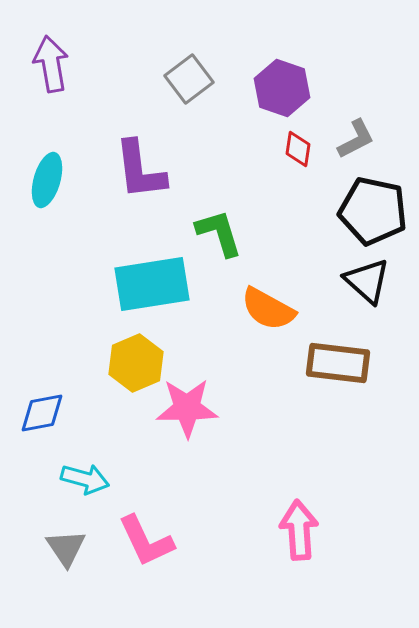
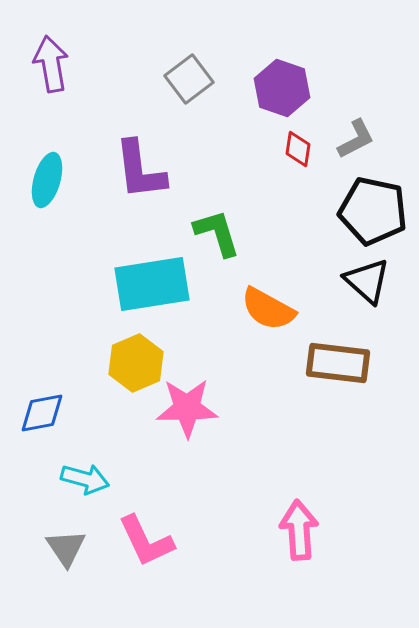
green L-shape: moved 2 px left
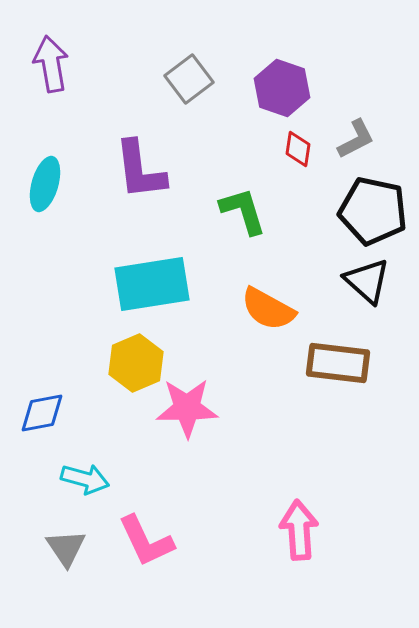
cyan ellipse: moved 2 px left, 4 px down
green L-shape: moved 26 px right, 22 px up
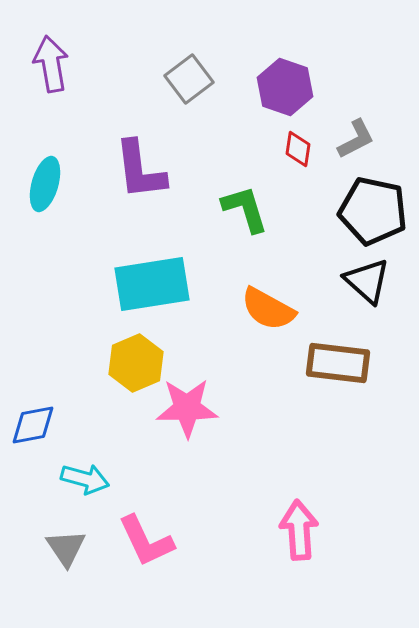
purple hexagon: moved 3 px right, 1 px up
green L-shape: moved 2 px right, 2 px up
blue diamond: moved 9 px left, 12 px down
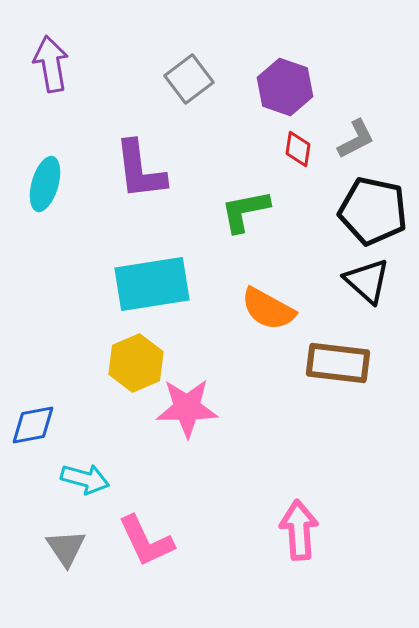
green L-shape: moved 2 px down; rotated 84 degrees counterclockwise
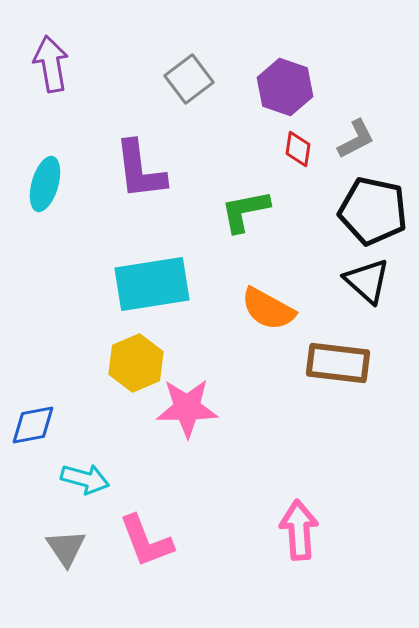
pink L-shape: rotated 4 degrees clockwise
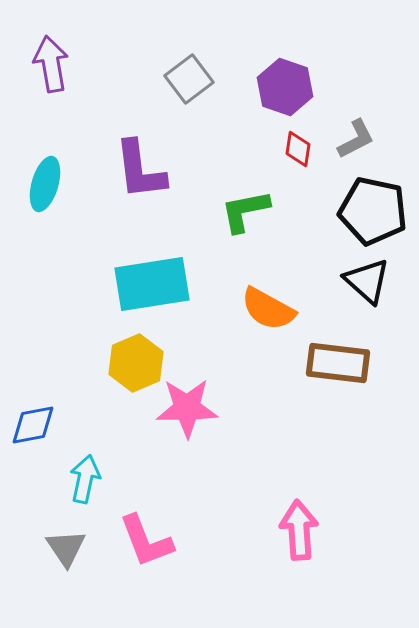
cyan arrow: rotated 93 degrees counterclockwise
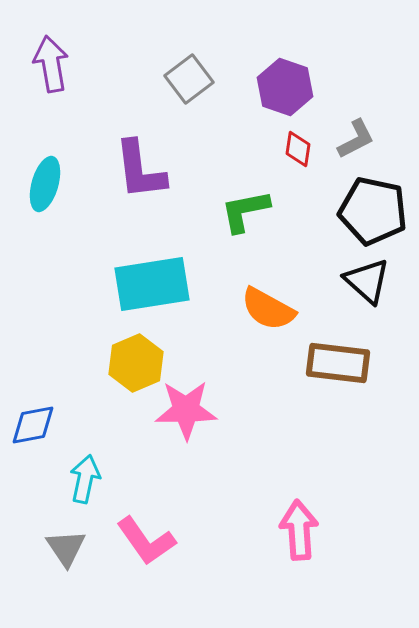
pink star: moved 1 px left, 2 px down
pink L-shape: rotated 14 degrees counterclockwise
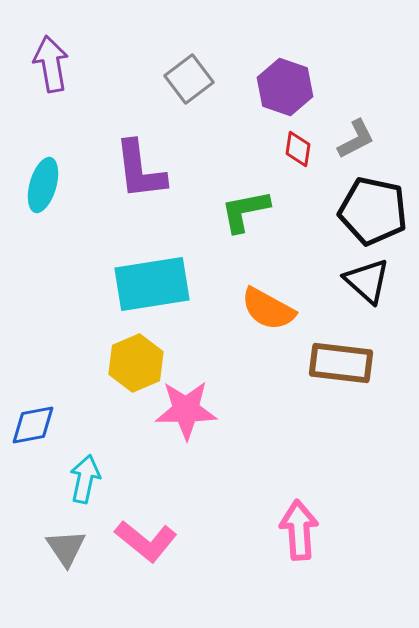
cyan ellipse: moved 2 px left, 1 px down
brown rectangle: moved 3 px right
pink L-shape: rotated 16 degrees counterclockwise
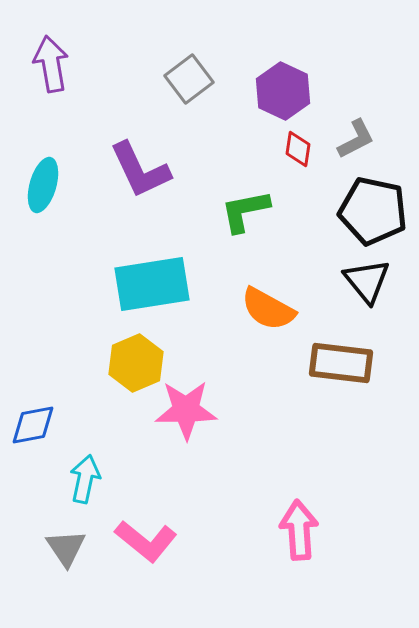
purple hexagon: moved 2 px left, 4 px down; rotated 6 degrees clockwise
purple L-shape: rotated 18 degrees counterclockwise
black triangle: rotated 9 degrees clockwise
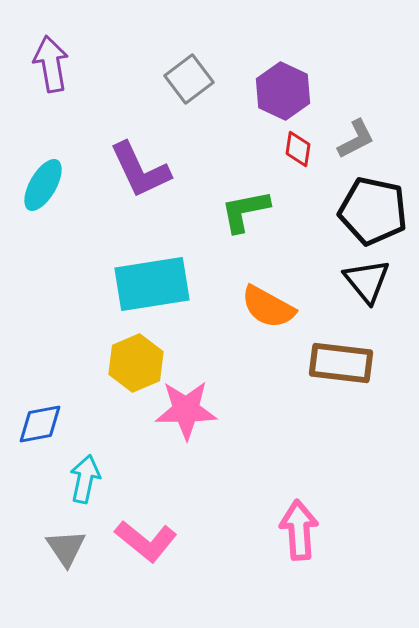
cyan ellipse: rotated 14 degrees clockwise
orange semicircle: moved 2 px up
blue diamond: moved 7 px right, 1 px up
